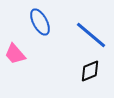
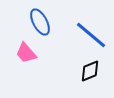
pink trapezoid: moved 11 px right, 1 px up
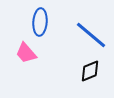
blue ellipse: rotated 32 degrees clockwise
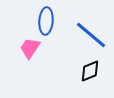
blue ellipse: moved 6 px right, 1 px up
pink trapezoid: moved 4 px right, 5 px up; rotated 75 degrees clockwise
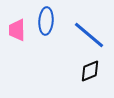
blue line: moved 2 px left
pink trapezoid: moved 13 px left, 18 px up; rotated 35 degrees counterclockwise
